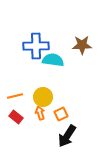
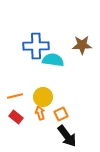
black arrow: rotated 70 degrees counterclockwise
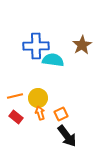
brown star: rotated 30 degrees counterclockwise
yellow circle: moved 5 px left, 1 px down
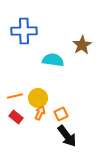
blue cross: moved 12 px left, 15 px up
orange arrow: rotated 40 degrees clockwise
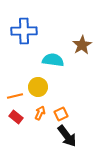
yellow circle: moved 11 px up
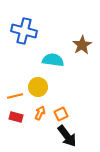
blue cross: rotated 15 degrees clockwise
red rectangle: rotated 24 degrees counterclockwise
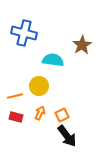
blue cross: moved 2 px down
yellow circle: moved 1 px right, 1 px up
orange square: moved 1 px right, 1 px down
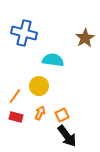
brown star: moved 3 px right, 7 px up
orange line: rotated 42 degrees counterclockwise
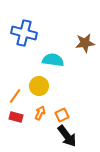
brown star: moved 5 px down; rotated 24 degrees clockwise
